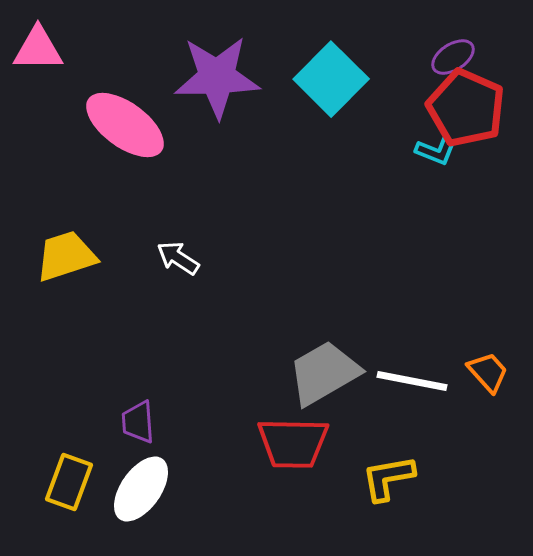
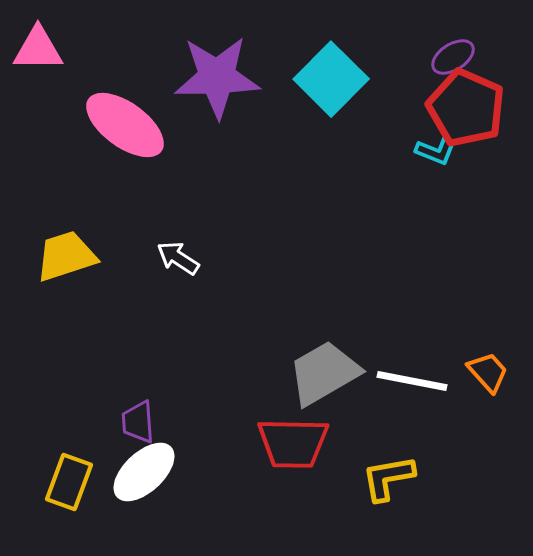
white ellipse: moved 3 px right, 17 px up; rotated 12 degrees clockwise
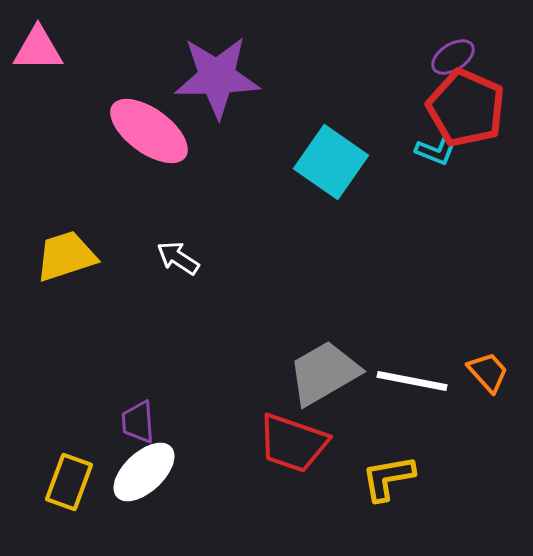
cyan square: moved 83 px down; rotated 10 degrees counterclockwise
pink ellipse: moved 24 px right, 6 px down
red trapezoid: rotated 18 degrees clockwise
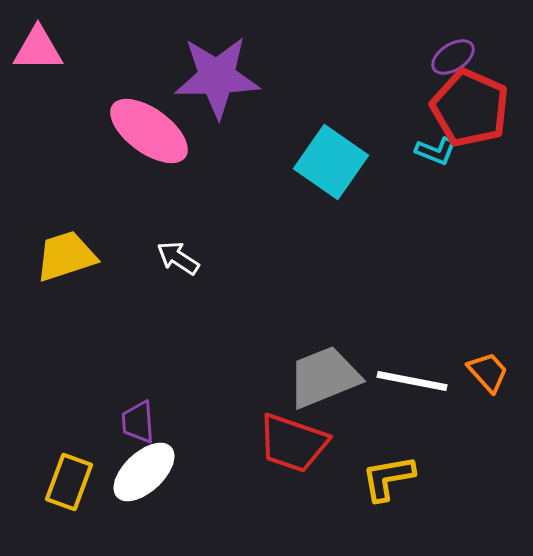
red pentagon: moved 4 px right
gray trapezoid: moved 4 px down; rotated 8 degrees clockwise
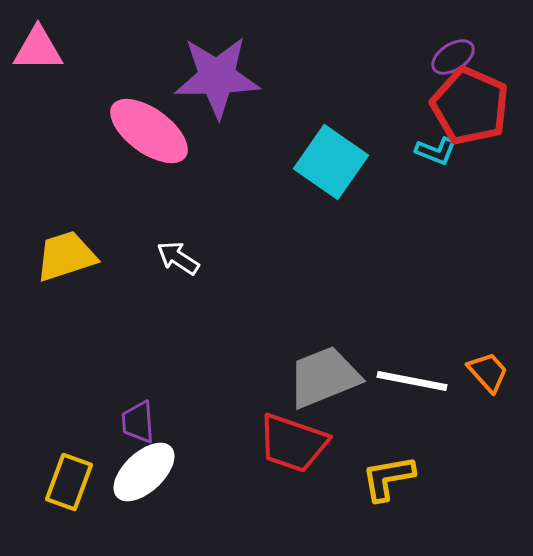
red pentagon: moved 2 px up
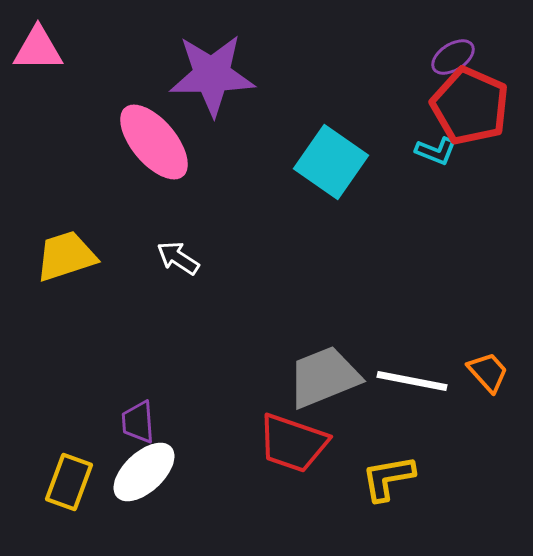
purple star: moved 5 px left, 2 px up
pink ellipse: moved 5 px right, 11 px down; rotated 14 degrees clockwise
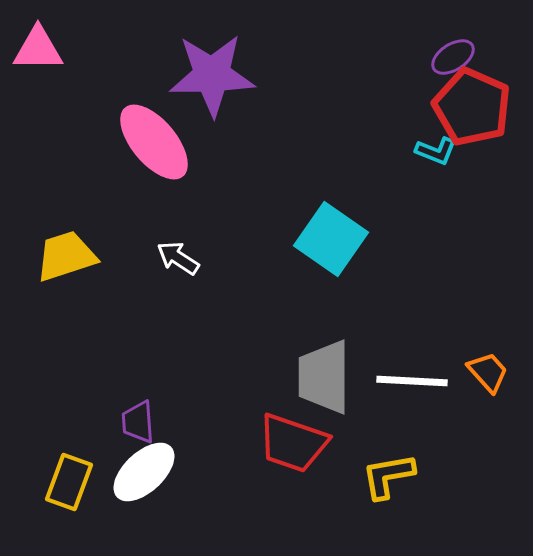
red pentagon: moved 2 px right, 1 px down
cyan square: moved 77 px down
gray trapezoid: rotated 68 degrees counterclockwise
white line: rotated 8 degrees counterclockwise
yellow L-shape: moved 2 px up
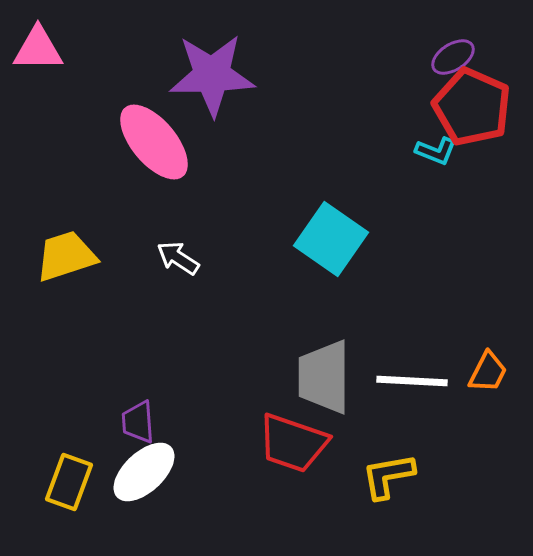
orange trapezoid: rotated 69 degrees clockwise
